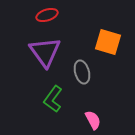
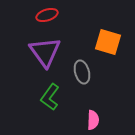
green L-shape: moved 3 px left, 2 px up
pink semicircle: rotated 30 degrees clockwise
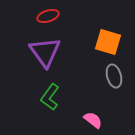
red ellipse: moved 1 px right, 1 px down
gray ellipse: moved 32 px right, 4 px down
pink semicircle: rotated 54 degrees counterclockwise
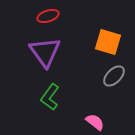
gray ellipse: rotated 60 degrees clockwise
pink semicircle: moved 2 px right, 2 px down
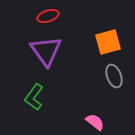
orange square: rotated 32 degrees counterclockwise
purple triangle: moved 1 px right, 1 px up
gray ellipse: rotated 65 degrees counterclockwise
green L-shape: moved 16 px left
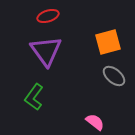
gray ellipse: rotated 30 degrees counterclockwise
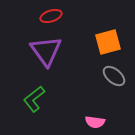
red ellipse: moved 3 px right
green L-shape: moved 2 px down; rotated 16 degrees clockwise
pink semicircle: rotated 150 degrees clockwise
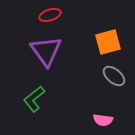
red ellipse: moved 1 px left, 1 px up
pink semicircle: moved 8 px right, 2 px up
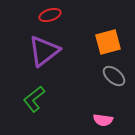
purple triangle: moved 2 px left; rotated 28 degrees clockwise
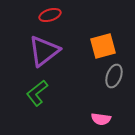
orange square: moved 5 px left, 4 px down
gray ellipse: rotated 70 degrees clockwise
green L-shape: moved 3 px right, 6 px up
pink semicircle: moved 2 px left, 1 px up
